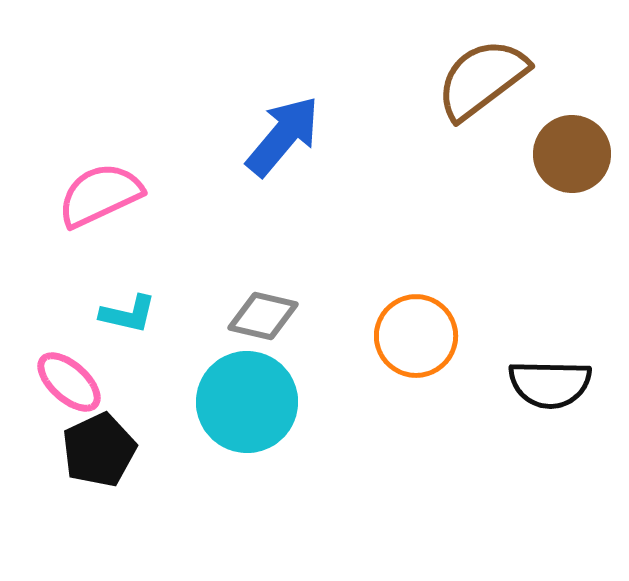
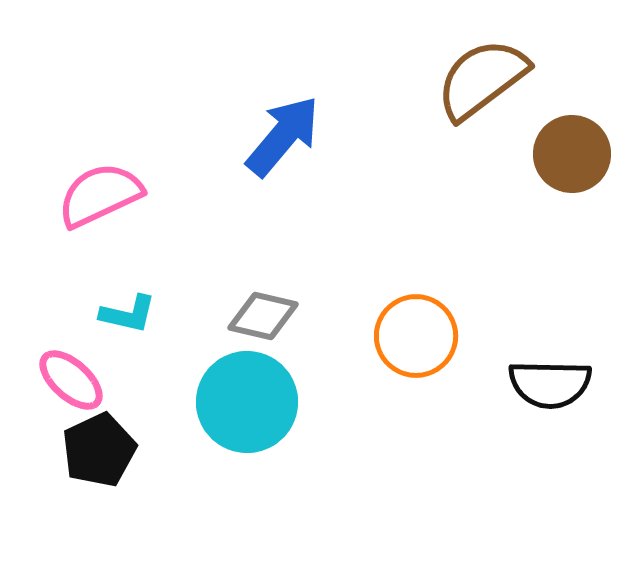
pink ellipse: moved 2 px right, 2 px up
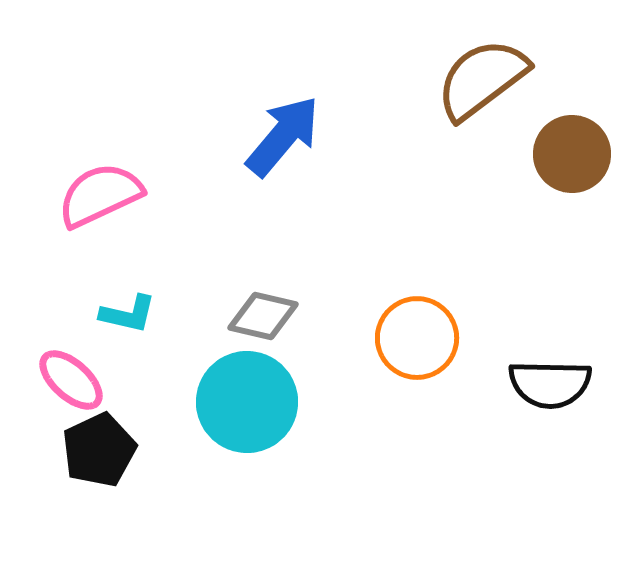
orange circle: moved 1 px right, 2 px down
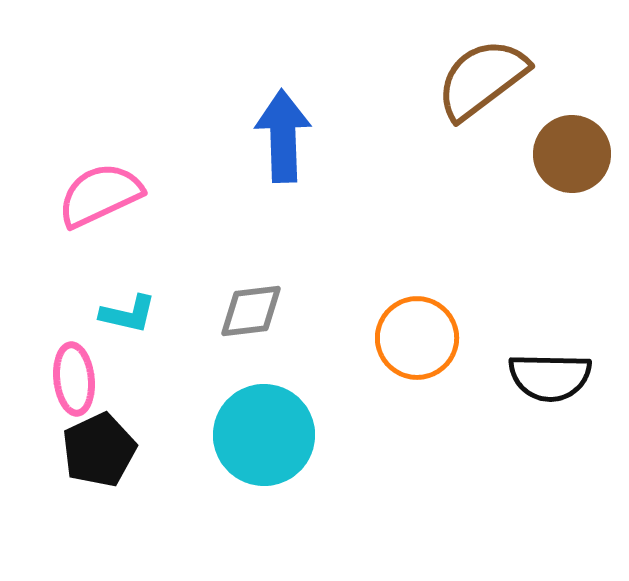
blue arrow: rotated 42 degrees counterclockwise
gray diamond: moved 12 px left, 5 px up; rotated 20 degrees counterclockwise
pink ellipse: moved 3 px right, 1 px up; rotated 42 degrees clockwise
black semicircle: moved 7 px up
cyan circle: moved 17 px right, 33 px down
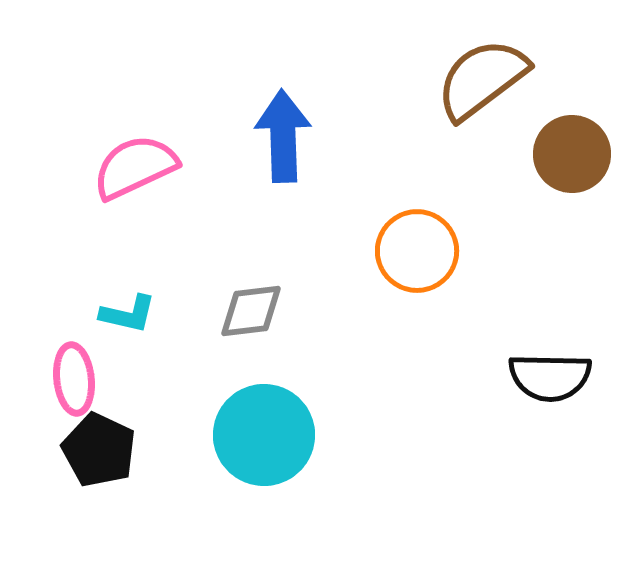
pink semicircle: moved 35 px right, 28 px up
orange circle: moved 87 px up
black pentagon: rotated 22 degrees counterclockwise
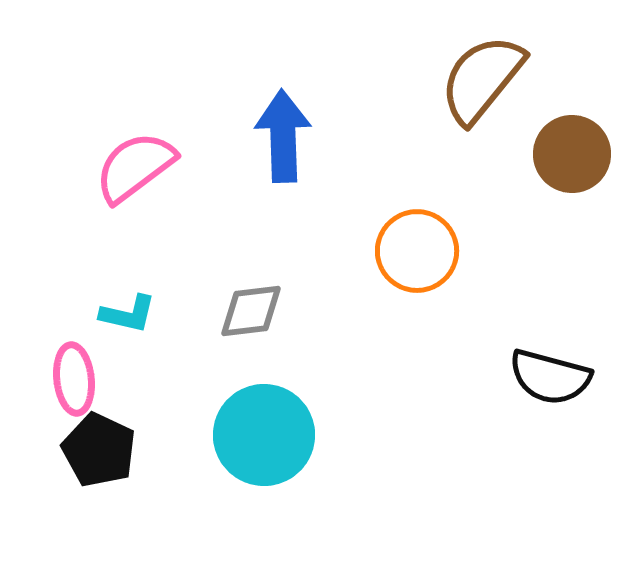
brown semicircle: rotated 14 degrees counterclockwise
pink semicircle: rotated 12 degrees counterclockwise
black semicircle: rotated 14 degrees clockwise
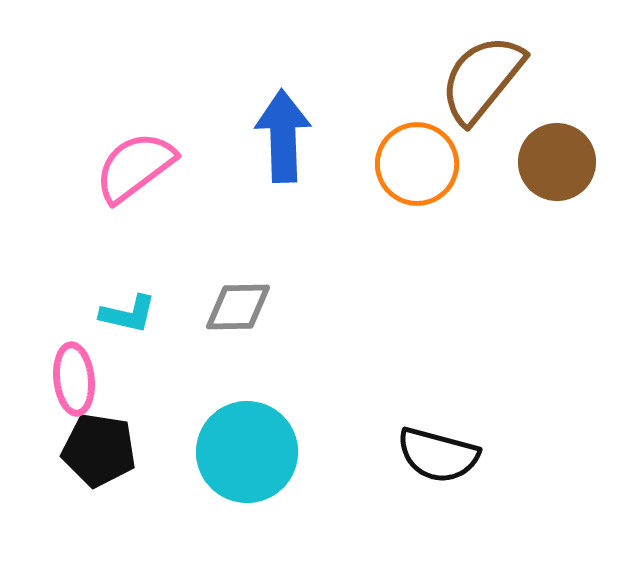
brown circle: moved 15 px left, 8 px down
orange circle: moved 87 px up
gray diamond: moved 13 px left, 4 px up; rotated 6 degrees clockwise
black semicircle: moved 112 px left, 78 px down
cyan circle: moved 17 px left, 17 px down
black pentagon: rotated 16 degrees counterclockwise
